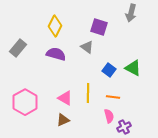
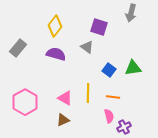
yellow diamond: rotated 10 degrees clockwise
green triangle: rotated 36 degrees counterclockwise
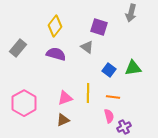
pink triangle: rotated 49 degrees counterclockwise
pink hexagon: moved 1 px left, 1 px down
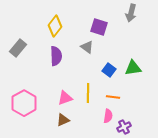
purple semicircle: moved 2 px down; rotated 72 degrees clockwise
pink semicircle: moved 1 px left; rotated 24 degrees clockwise
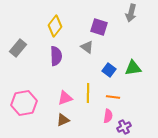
pink hexagon: rotated 20 degrees clockwise
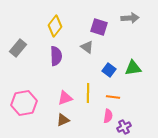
gray arrow: moved 1 px left, 5 px down; rotated 108 degrees counterclockwise
